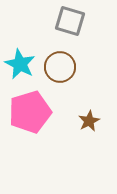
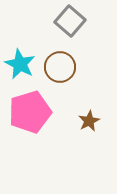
gray square: rotated 24 degrees clockwise
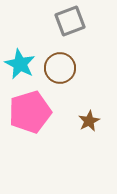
gray square: rotated 28 degrees clockwise
brown circle: moved 1 px down
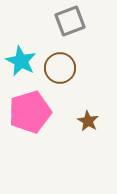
cyan star: moved 1 px right, 3 px up
brown star: moved 1 px left; rotated 15 degrees counterclockwise
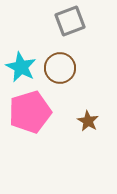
cyan star: moved 6 px down
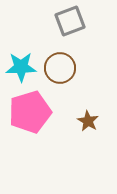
cyan star: rotated 28 degrees counterclockwise
